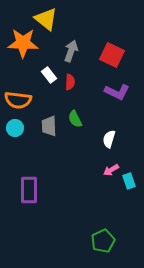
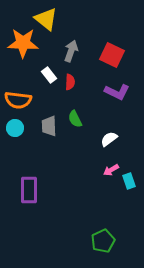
white semicircle: rotated 36 degrees clockwise
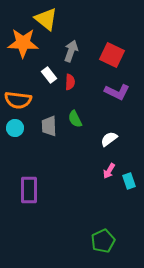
pink arrow: moved 2 px left, 1 px down; rotated 28 degrees counterclockwise
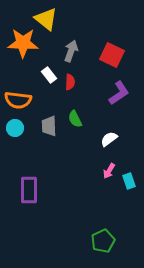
purple L-shape: moved 2 px right, 1 px down; rotated 60 degrees counterclockwise
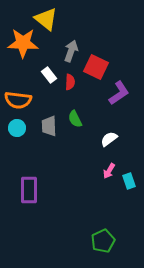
red square: moved 16 px left, 12 px down
cyan circle: moved 2 px right
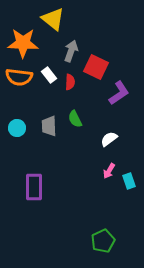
yellow triangle: moved 7 px right
orange semicircle: moved 1 px right, 23 px up
purple rectangle: moved 5 px right, 3 px up
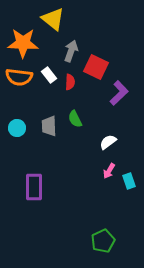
purple L-shape: rotated 10 degrees counterclockwise
white semicircle: moved 1 px left, 3 px down
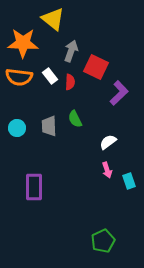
white rectangle: moved 1 px right, 1 px down
pink arrow: moved 2 px left, 1 px up; rotated 49 degrees counterclockwise
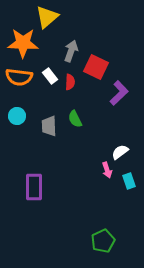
yellow triangle: moved 6 px left, 2 px up; rotated 40 degrees clockwise
cyan circle: moved 12 px up
white semicircle: moved 12 px right, 10 px down
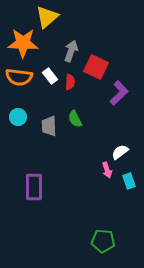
cyan circle: moved 1 px right, 1 px down
green pentagon: rotated 30 degrees clockwise
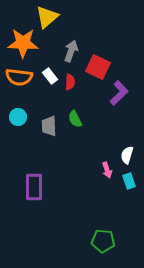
red square: moved 2 px right
white semicircle: moved 7 px right, 3 px down; rotated 36 degrees counterclockwise
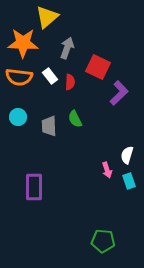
gray arrow: moved 4 px left, 3 px up
